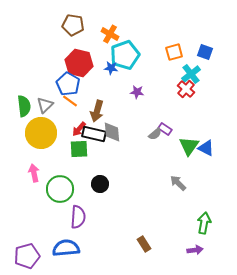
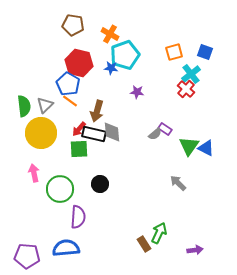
green arrow: moved 45 px left, 10 px down; rotated 15 degrees clockwise
purple pentagon: rotated 20 degrees clockwise
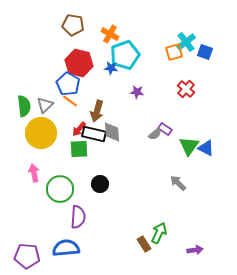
cyan cross: moved 5 px left, 32 px up
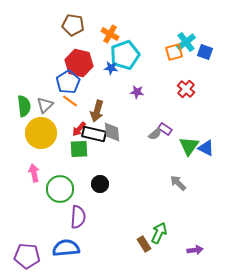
blue pentagon: moved 2 px up; rotated 10 degrees clockwise
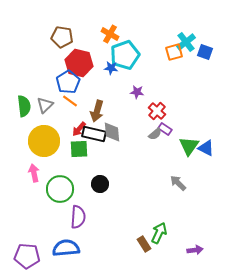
brown pentagon: moved 11 px left, 12 px down
red cross: moved 29 px left, 22 px down
yellow circle: moved 3 px right, 8 px down
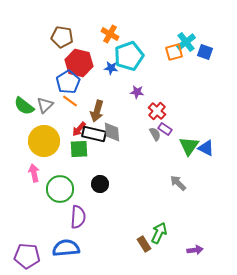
cyan pentagon: moved 4 px right, 1 px down
green semicircle: rotated 135 degrees clockwise
gray semicircle: rotated 80 degrees counterclockwise
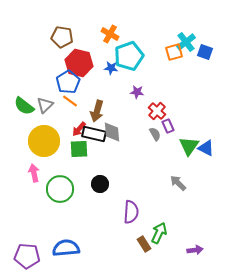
purple rectangle: moved 3 px right, 3 px up; rotated 32 degrees clockwise
purple semicircle: moved 53 px right, 5 px up
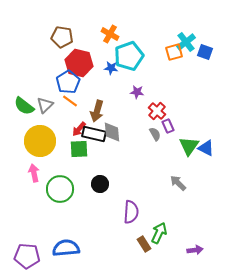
yellow circle: moved 4 px left
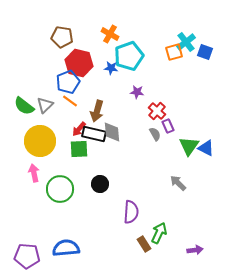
blue pentagon: rotated 10 degrees clockwise
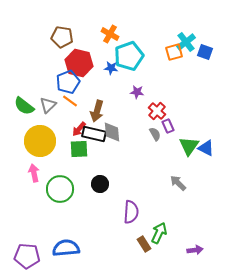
gray triangle: moved 3 px right
